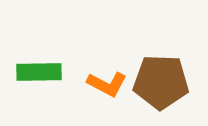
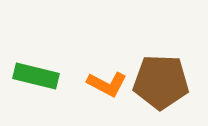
green rectangle: moved 3 px left, 4 px down; rotated 15 degrees clockwise
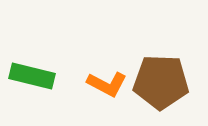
green rectangle: moved 4 px left
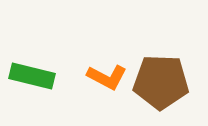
orange L-shape: moved 7 px up
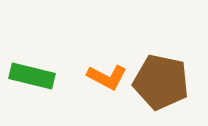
brown pentagon: rotated 10 degrees clockwise
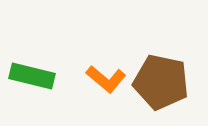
orange L-shape: moved 1 px left, 2 px down; rotated 12 degrees clockwise
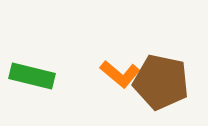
orange L-shape: moved 14 px right, 5 px up
